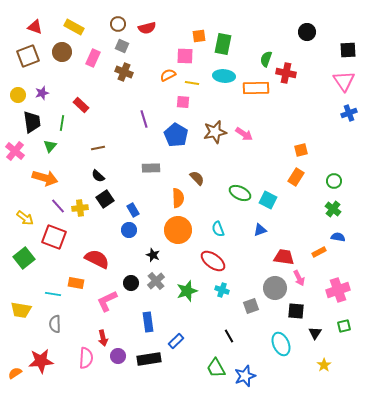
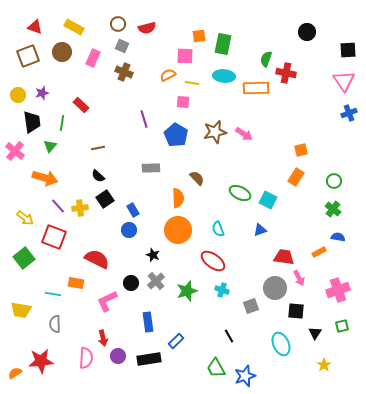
green square at (344, 326): moved 2 px left
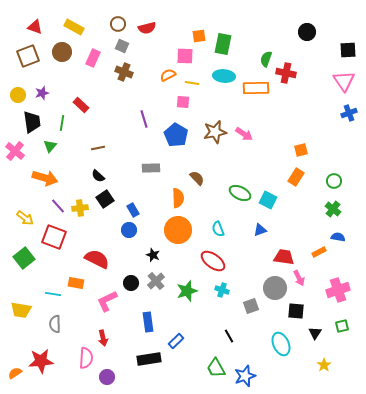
purple circle at (118, 356): moved 11 px left, 21 px down
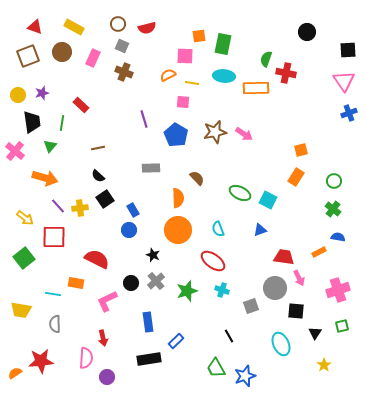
red square at (54, 237): rotated 20 degrees counterclockwise
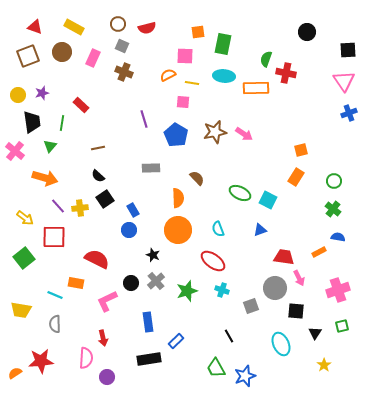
orange square at (199, 36): moved 1 px left, 4 px up
cyan line at (53, 294): moved 2 px right, 1 px down; rotated 14 degrees clockwise
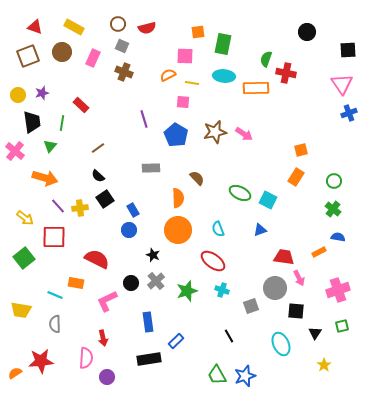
pink triangle at (344, 81): moved 2 px left, 3 px down
brown line at (98, 148): rotated 24 degrees counterclockwise
green trapezoid at (216, 368): moved 1 px right, 7 px down
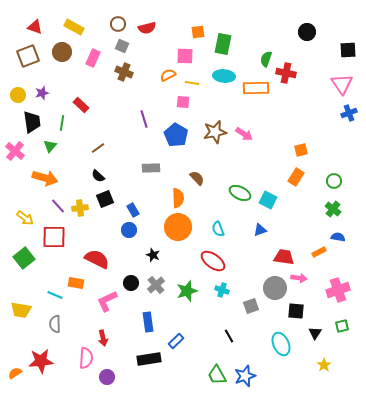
black square at (105, 199): rotated 12 degrees clockwise
orange circle at (178, 230): moved 3 px up
pink arrow at (299, 278): rotated 56 degrees counterclockwise
gray cross at (156, 281): moved 4 px down
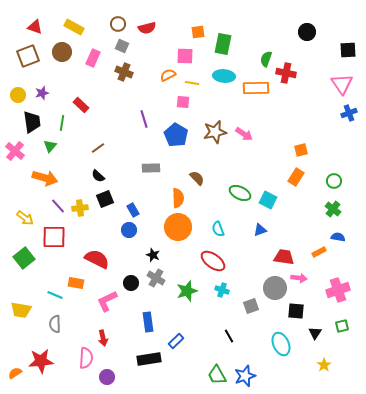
gray cross at (156, 285): moved 7 px up; rotated 18 degrees counterclockwise
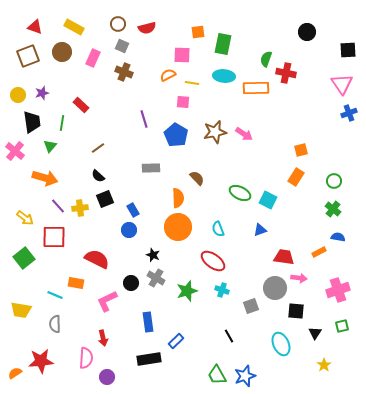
pink square at (185, 56): moved 3 px left, 1 px up
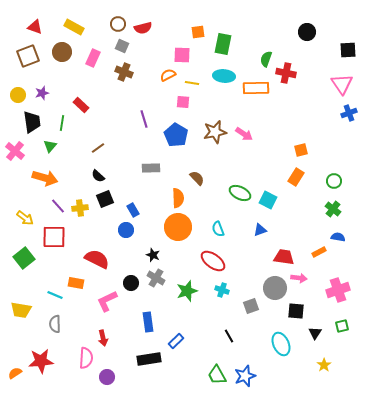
red semicircle at (147, 28): moved 4 px left
blue circle at (129, 230): moved 3 px left
